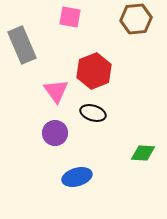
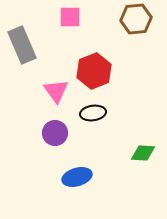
pink square: rotated 10 degrees counterclockwise
black ellipse: rotated 25 degrees counterclockwise
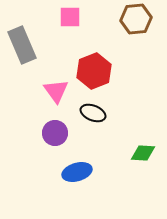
black ellipse: rotated 30 degrees clockwise
blue ellipse: moved 5 px up
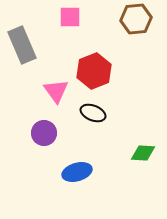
purple circle: moved 11 px left
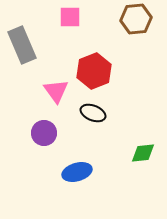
green diamond: rotated 10 degrees counterclockwise
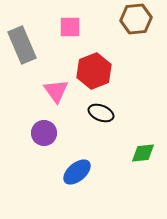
pink square: moved 10 px down
black ellipse: moved 8 px right
blue ellipse: rotated 24 degrees counterclockwise
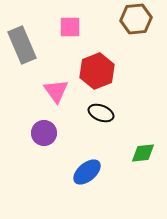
red hexagon: moved 3 px right
blue ellipse: moved 10 px right
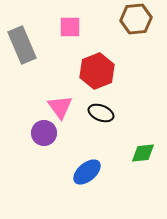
pink triangle: moved 4 px right, 16 px down
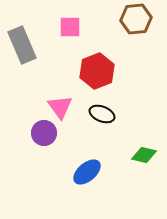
black ellipse: moved 1 px right, 1 px down
green diamond: moved 1 px right, 2 px down; rotated 20 degrees clockwise
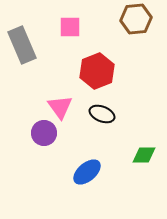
green diamond: rotated 15 degrees counterclockwise
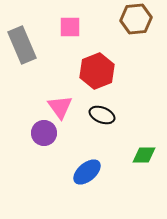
black ellipse: moved 1 px down
